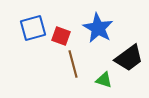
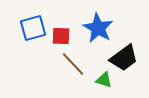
red square: rotated 18 degrees counterclockwise
black trapezoid: moved 5 px left
brown line: rotated 28 degrees counterclockwise
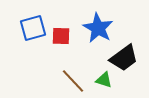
brown line: moved 17 px down
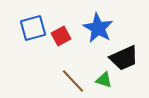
red square: rotated 30 degrees counterclockwise
black trapezoid: rotated 12 degrees clockwise
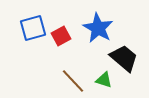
black trapezoid: rotated 116 degrees counterclockwise
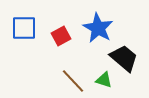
blue square: moved 9 px left; rotated 16 degrees clockwise
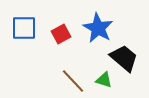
red square: moved 2 px up
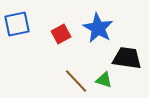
blue square: moved 7 px left, 4 px up; rotated 12 degrees counterclockwise
black trapezoid: moved 3 px right; rotated 32 degrees counterclockwise
brown line: moved 3 px right
